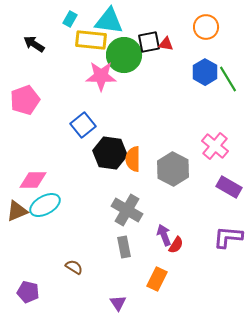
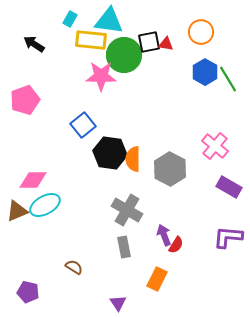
orange circle: moved 5 px left, 5 px down
gray hexagon: moved 3 px left
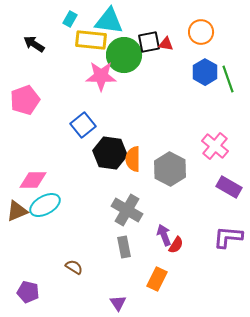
green line: rotated 12 degrees clockwise
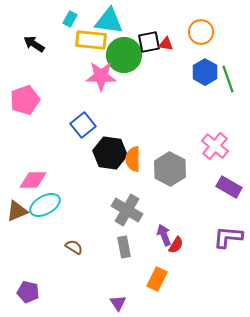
brown semicircle: moved 20 px up
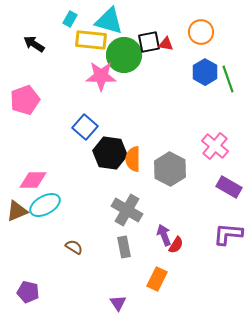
cyan triangle: rotated 8 degrees clockwise
blue square: moved 2 px right, 2 px down; rotated 10 degrees counterclockwise
purple L-shape: moved 3 px up
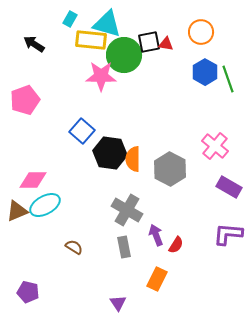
cyan triangle: moved 2 px left, 3 px down
blue square: moved 3 px left, 4 px down
purple arrow: moved 8 px left
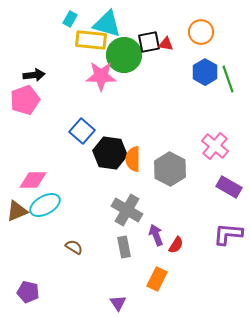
black arrow: moved 31 px down; rotated 140 degrees clockwise
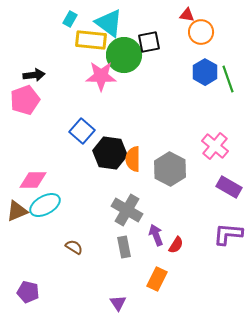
cyan triangle: moved 2 px right, 1 px up; rotated 20 degrees clockwise
red triangle: moved 21 px right, 29 px up
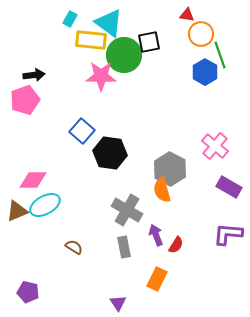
orange circle: moved 2 px down
green line: moved 8 px left, 24 px up
orange semicircle: moved 29 px right, 31 px down; rotated 15 degrees counterclockwise
